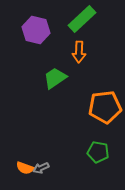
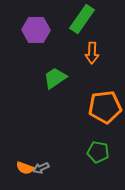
green rectangle: rotated 12 degrees counterclockwise
purple hexagon: rotated 12 degrees counterclockwise
orange arrow: moved 13 px right, 1 px down
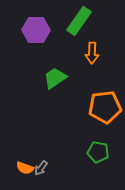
green rectangle: moved 3 px left, 2 px down
gray arrow: rotated 28 degrees counterclockwise
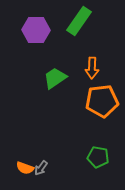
orange arrow: moved 15 px down
orange pentagon: moved 3 px left, 6 px up
green pentagon: moved 5 px down
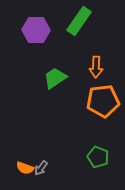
orange arrow: moved 4 px right, 1 px up
orange pentagon: moved 1 px right
green pentagon: rotated 10 degrees clockwise
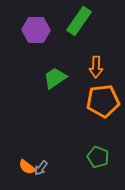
orange semicircle: moved 2 px right, 1 px up; rotated 18 degrees clockwise
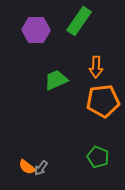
green trapezoid: moved 1 px right, 2 px down; rotated 10 degrees clockwise
